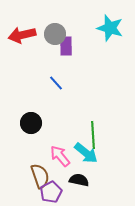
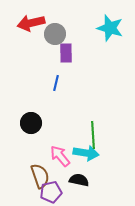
red arrow: moved 9 px right, 12 px up
purple rectangle: moved 7 px down
blue line: rotated 56 degrees clockwise
cyan arrow: rotated 30 degrees counterclockwise
purple pentagon: rotated 15 degrees clockwise
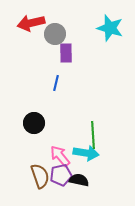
black circle: moved 3 px right
purple pentagon: moved 10 px right, 17 px up
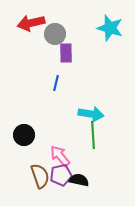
black circle: moved 10 px left, 12 px down
cyan arrow: moved 5 px right, 39 px up
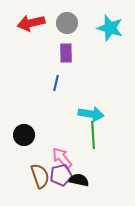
gray circle: moved 12 px right, 11 px up
pink arrow: moved 2 px right, 2 px down
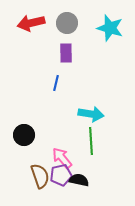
green line: moved 2 px left, 6 px down
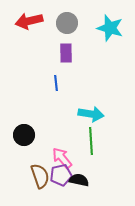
red arrow: moved 2 px left, 2 px up
blue line: rotated 21 degrees counterclockwise
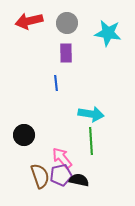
cyan star: moved 2 px left, 5 px down; rotated 8 degrees counterclockwise
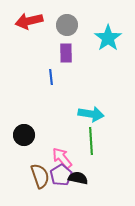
gray circle: moved 2 px down
cyan star: moved 5 px down; rotated 28 degrees clockwise
blue line: moved 5 px left, 6 px up
purple pentagon: rotated 20 degrees counterclockwise
black semicircle: moved 1 px left, 2 px up
